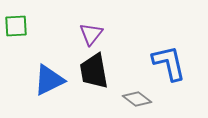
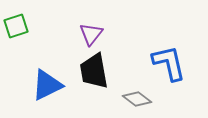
green square: rotated 15 degrees counterclockwise
blue triangle: moved 2 px left, 5 px down
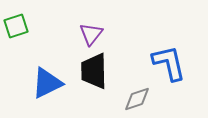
black trapezoid: rotated 9 degrees clockwise
blue triangle: moved 2 px up
gray diamond: rotated 56 degrees counterclockwise
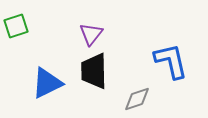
blue L-shape: moved 2 px right, 2 px up
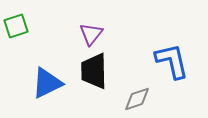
blue L-shape: moved 1 px right
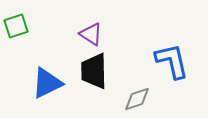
purple triangle: rotated 35 degrees counterclockwise
